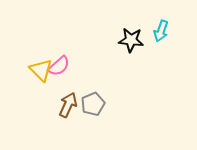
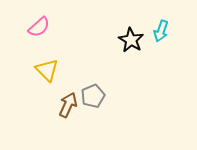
black star: rotated 25 degrees clockwise
pink semicircle: moved 20 px left, 39 px up
yellow triangle: moved 6 px right
gray pentagon: moved 8 px up
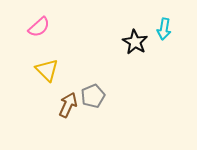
cyan arrow: moved 3 px right, 2 px up; rotated 10 degrees counterclockwise
black star: moved 4 px right, 2 px down
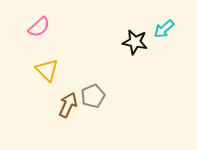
cyan arrow: rotated 40 degrees clockwise
black star: rotated 20 degrees counterclockwise
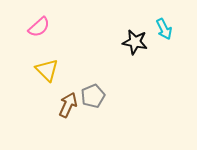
cyan arrow: rotated 75 degrees counterclockwise
